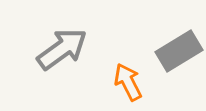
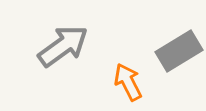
gray arrow: moved 1 px right, 3 px up
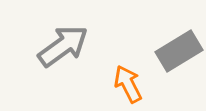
orange arrow: moved 2 px down
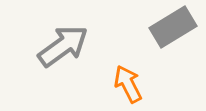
gray rectangle: moved 6 px left, 24 px up
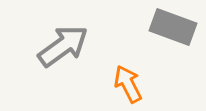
gray rectangle: rotated 51 degrees clockwise
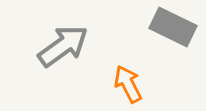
gray rectangle: rotated 6 degrees clockwise
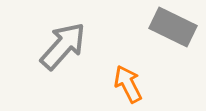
gray arrow: rotated 12 degrees counterclockwise
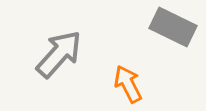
gray arrow: moved 4 px left, 8 px down
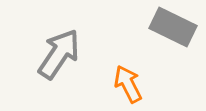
gray arrow: rotated 8 degrees counterclockwise
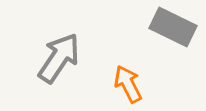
gray arrow: moved 4 px down
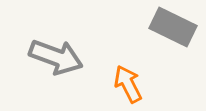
gray arrow: moved 3 px left, 1 px up; rotated 76 degrees clockwise
